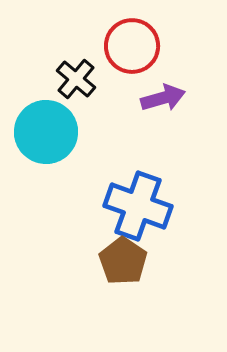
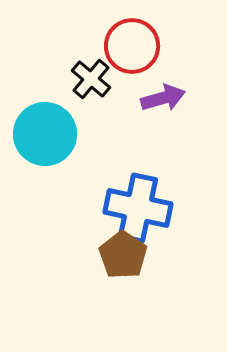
black cross: moved 15 px right
cyan circle: moved 1 px left, 2 px down
blue cross: moved 2 px down; rotated 8 degrees counterclockwise
brown pentagon: moved 6 px up
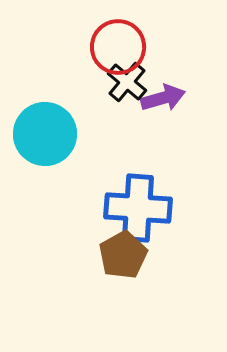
red circle: moved 14 px left, 1 px down
black cross: moved 36 px right, 3 px down
blue cross: rotated 8 degrees counterclockwise
brown pentagon: rotated 9 degrees clockwise
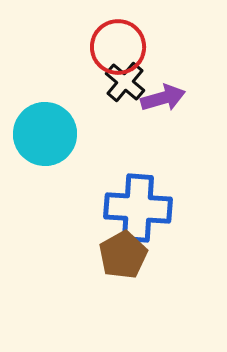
black cross: moved 2 px left
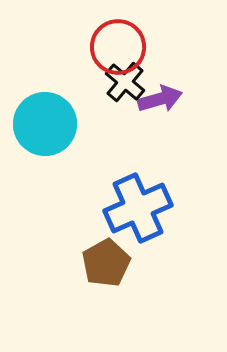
purple arrow: moved 3 px left, 1 px down
cyan circle: moved 10 px up
blue cross: rotated 28 degrees counterclockwise
brown pentagon: moved 17 px left, 8 px down
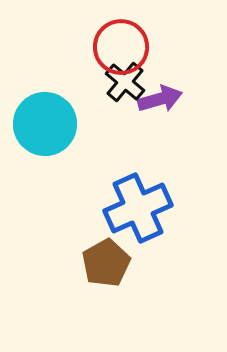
red circle: moved 3 px right
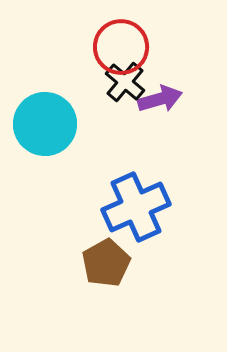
blue cross: moved 2 px left, 1 px up
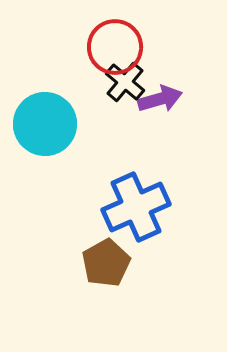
red circle: moved 6 px left
